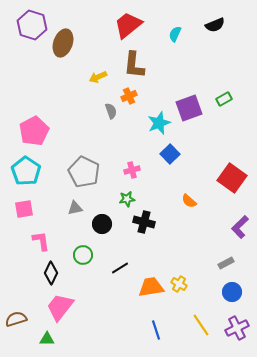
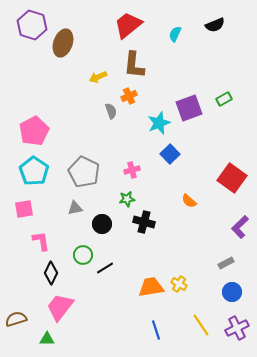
cyan pentagon: moved 8 px right
black line: moved 15 px left
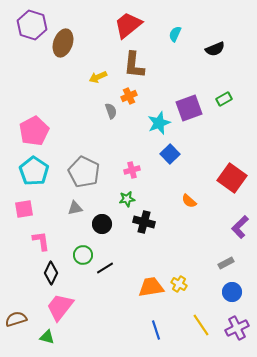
black semicircle: moved 24 px down
green triangle: moved 2 px up; rotated 14 degrees clockwise
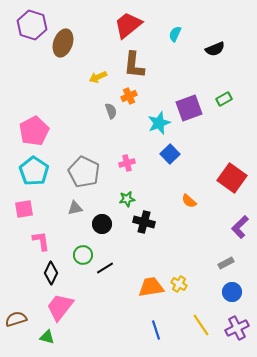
pink cross: moved 5 px left, 7 px up
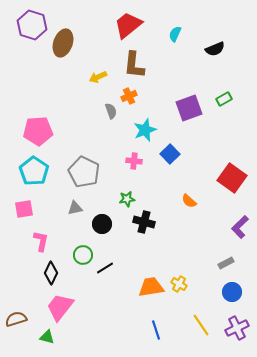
cyan star: moved 14 px left, 7 px down
pink pentagon: moved 4 px right; rotated 24 degrees clockwise
pink cross: moved 7 px right, 2 px up; rotated 21 degrees clockwise
pink L-shape: rotated 20 degrees clockwise
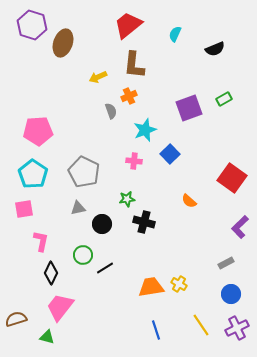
cyan pentagon: moved 1 px left, 3 px down
gray triangle: moved 3 px right
blue circle: moved 1 px left, 2 px down
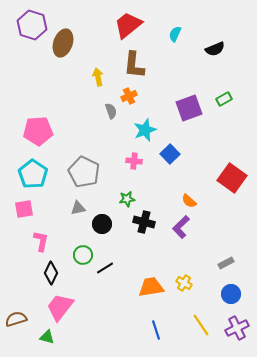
yellow arrow: rotated 102 degrees clockwise
purple L-shape: moved 59 px left
yellow cross: moved 5 px right, 1 px up
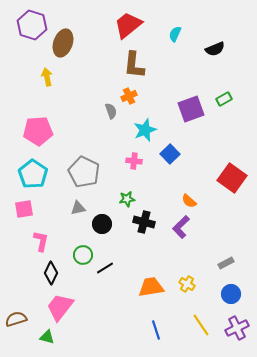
yellow arrow: moved 51 px left
purple square: moved 2 px right, 1 px down
yellow cross: moved 3 px right, 1 px down
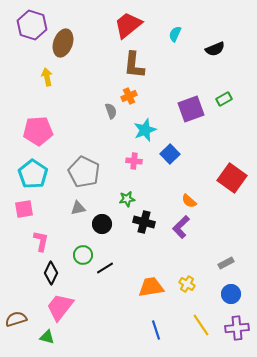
purple cross: rotated 20 degrees clockwise
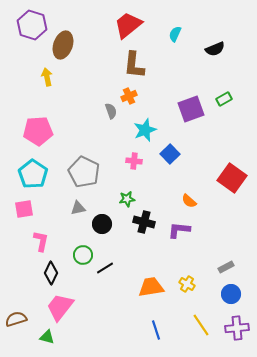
brown ellipse: moved 2 px down
purple L-shape: moved 2 px left, 3 px down; rotated 50 degrees clockwise
gray rectangle: moved 4 px down
